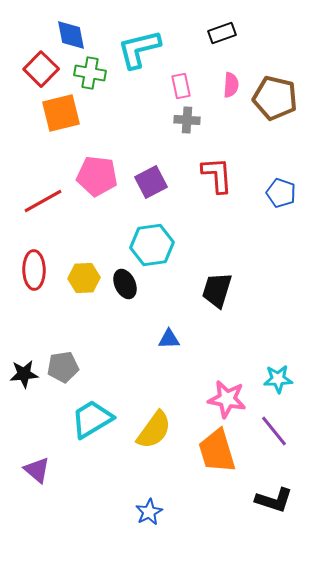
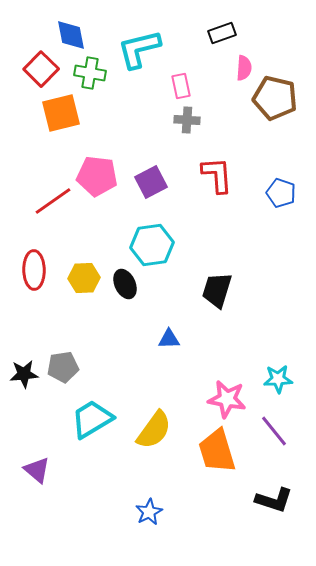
pink semicircle: moved 13 px right, 17 px up
red line: moved 10 px right; rotated 6 degrees counterclockwise
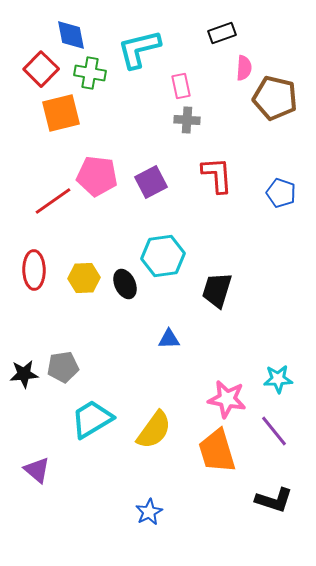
cyan hexagon: moved 11 px right, 11 px down
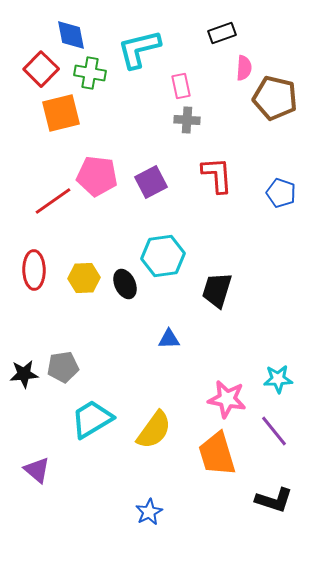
orange trapezoid: moved 3 px down
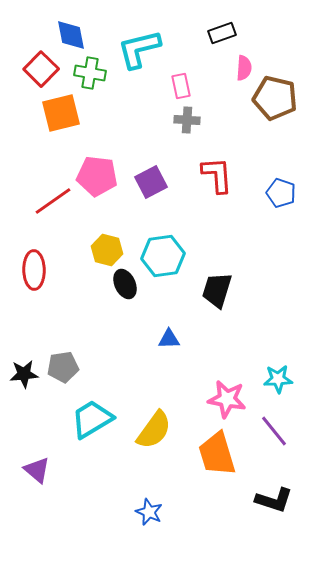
yellow hexagon: moved 23 px right, 28 px up; rotated 16 degrees clockwise
blue star: rotated 20 degrees counterclockwise
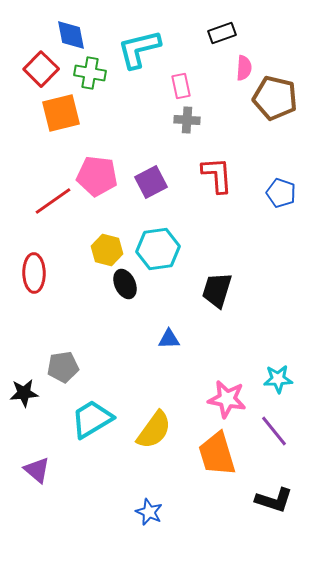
cyan hexagon: moved 5 px left, 7 px up
red ellipse: moved 3 px down
black star: moved 19 px down
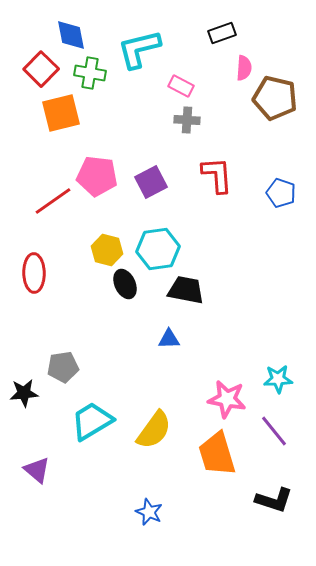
pink rectangle: rotated 50 degrees counterclockwise
black trapezoid: moved 31 px left; rotated 84 degrees clockwise
cyan trapezoid: moved 2 px down
